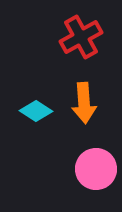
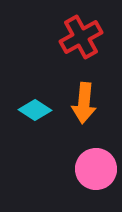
orange arrow: rotated 9 degrees clockwise
cyan diamond: moved 1 px left, 1 px up
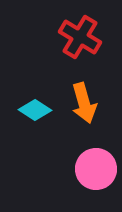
red cross: moved 1 px left; rotated 30 degrees counterclockwise
orange arrow: rotated 21 degrees counterclockwise
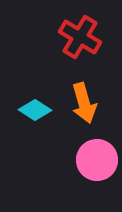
pink circle: moved 1 px right, 9 px up
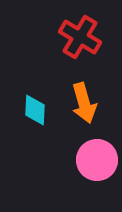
cyan diamond: rotated 60 degrees clockwise
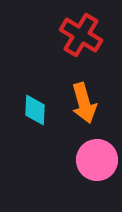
red cross: moved 1 px right, 2 px up
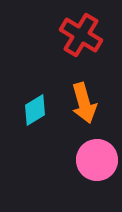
cyan diamond: rotated 56 degrees clockwise
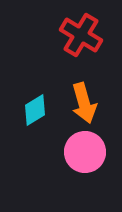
pink circle: moved 12 px left, 8 px up
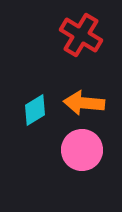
orange arrow: rotated 111 degrees clockwise
pink circle: moved 3 px left, 2 px up
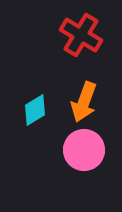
orange arrow: moved 1 px up; rotated 75 degrees counterclockwise
pink circle: moved 2 px right
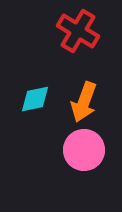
red cross: moved 3 px left, 4 px up
cyan diamond: moved 11 px up; rotated 20 degrees clockwise
